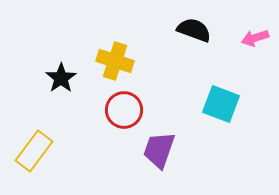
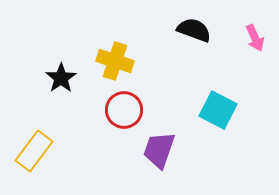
pink arrow: rotated 96 degrees counterclockwise
cyan square: moved 3 px left, 6 px down; rotated 6 degrees clockwise
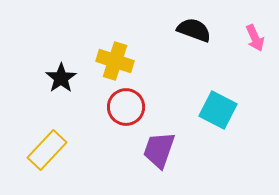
red circle: moved 2 px right, 3 px up
yellow rectangle: moved 13 px right, 1 px up; rotated 6 degrees clockwise
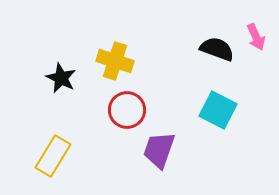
black semicircle: moved 23 px right, 19 px down
pink arrow: moved 1 px right, 1 px up
black star: rotated 12 degrees counterclockwise
red circle: moved 1 px right, 3 px down
yellow rectangle: moved 6 px right, 6 px down; rotated 12 degrees counterclockwise
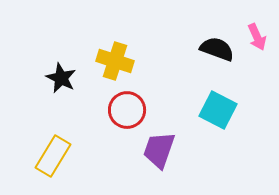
pink arrow: moved 1 px right
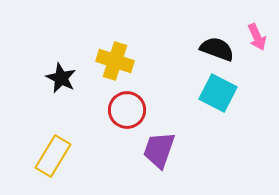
cyan square: moved 17 px up
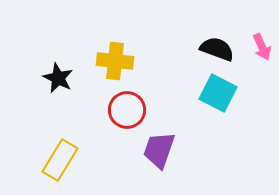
pink arrow: moved 5 px right, 10 px down
yellow cross: rotated 12 degrees counterclockwise
black star: moved 3 px left
yellow rectangle: moved 7 px right, 4 px down
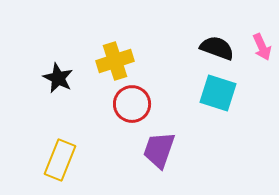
black semicircle: moved 1 px up
yellow cross: rotated 24 degrees counterclockwise
cyan square: rotated 9 degrees counterclockwise
red circle: moved 5 px right, 6 px up
yellow rectangle: rotated 9 degrees counterclockwise
